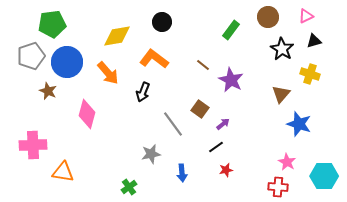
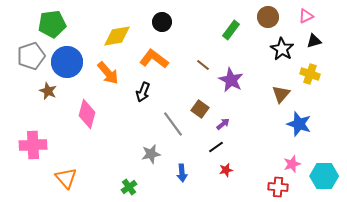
pink star: moved 5 px right, 2 px down; rotated 24 degrees clockwise
orange triangle: moved 3 px right, 6 px down; rotated 40 degrees clockwise
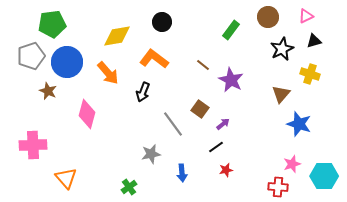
black star: rotated 15 degrees clockwise
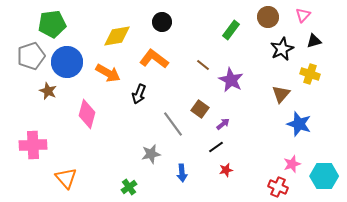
pink triangle: moved 3 px left, 1 px up; rotated 21 degrees counterclockwise
orange arrow: rotated 20 degrees counterclockwise
black arrow: moved 4 px left, 2 px down
red cross: rotated 18 degrees clockwise
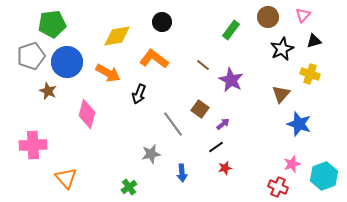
red star: moved 1 px left, 2 px up
cyan hexagon: rotated 20 degrees counterclockwise
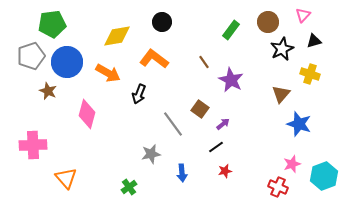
brown circle: moved 5 px down
brown line: moved 1 px right, 3 px up; rotated 16 degrees clockwise
red star: moved 3 px down
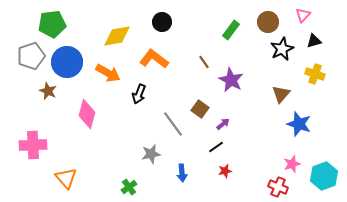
yellow cross: moved 5 px right
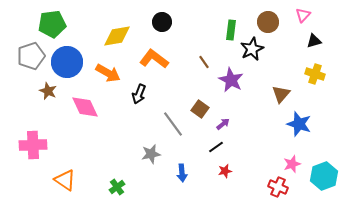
green rectangle: rotated 30 degrees counterclockwise
black star: moved 30 px left
pink diamond: moved 2 px left, 7 px up; rotated 40 degrees counterclockwise
orange triangle: moved 1 px left, 2 px down; rotated 15 degrees counterclockwise
green cross: moved 12 px left
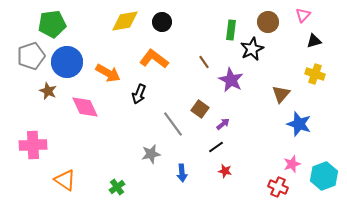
yellow diamond: moved 8 px right, 15 px up
red star: rotated 24 degrees clockwise
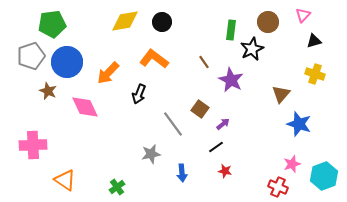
orange arrow: rotated 105 degrees clockwise
